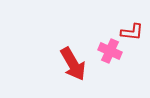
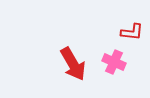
pink cross: moved 4 px right, 11 px down
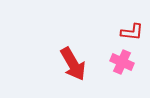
pink cross: moved 8 px right
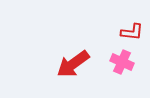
red arrow: rotated 84 degrees clockwise
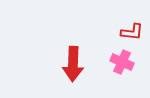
red arrow: rotated 52 degrees counterclockwise
